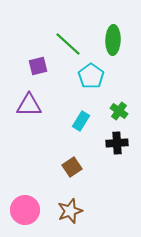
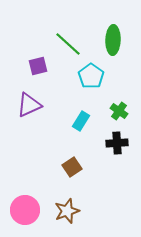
purple triangle: rotated 24 degrees counterclockwise
brown star: moved 3 px left
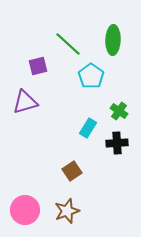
purple triangle: moved 4 px left, 3 px up; rotated 8 degrees clockwise
cyan rectangle: moved 7 px right, 7 px down
brown square: moved 4 px down
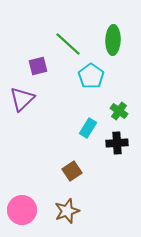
purple triangle: moved 3 px left, 3 px up; rotated 28 degrees counterclockwise
pink circle: moved 3 px left
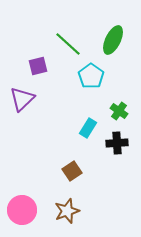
green ellipse: rotated 24 degrees clockwise
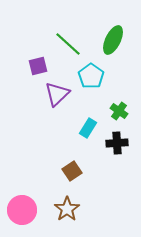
purple triangle: moved 35 px right, 5 px up
brown star: moved 2 px up; rotated 15 degrees counterclockwise
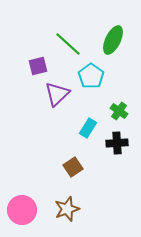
brown square: moved 1 px right, 4 px up
brown star: rotated 15 degrees clockwise
